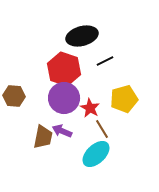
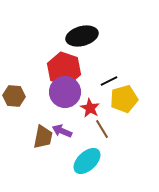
black line: moved 4 px right, 20 px down
purple circle: moved 1 px right, 6 px up
cyan ellipse: moved 9 px left, 7 px down
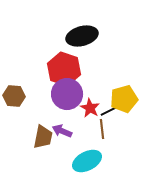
black line: moved 30 px down
purple circle: moved 2 px right, 2 px down
brown line: rotated 24 degrees clockwise
cyan ellipse: rotated 16 degrees clockwise
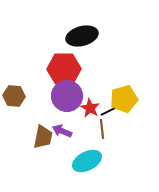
red hexagon: rotated 20 degrees counterclockwise
purple circle: moved 2 px down
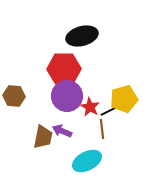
red star: moved 1 px up
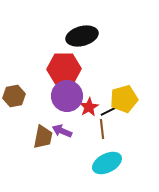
brown hexagon: rotated 15 degrees counterclockwise
red star: moved 1 px left; rotated 12 degrees clockwise
cyan ellipse: moved 20 px right, 2 px down
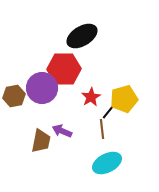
black ellipse: rotated 16 degrees counterclockwise
purple circle: moved 25 px left, 8 px up
red star: moved 2 px right, 10 px up
black line: rotated 24 degrees counterclockwise
brown trapezoid: moved 2 px left, 4 px down
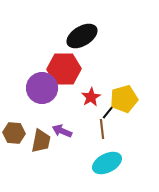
brown hexagon: moved 37 px down; rotated 15 degrees clockwise
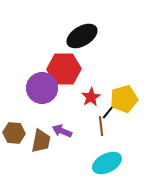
brown line: moved 1 px left, 3 px up
